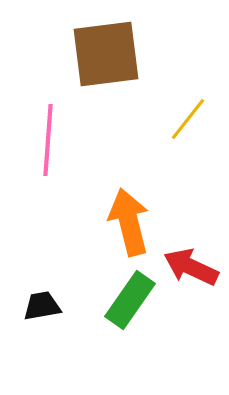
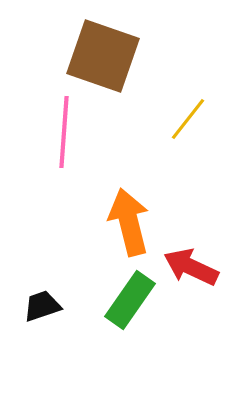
brown square: moved 3 px left, 2 px down; rotated 26 degrees clockwise
pink line: moved 16 px right, 8 px up
black trapezoid: rotated 9 degrees counterclockwise
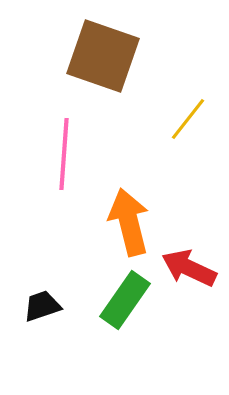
pink line: moved 22 px down
red arrow: moved 2 px left, 1 px down
green rectangle: moved 5 px left
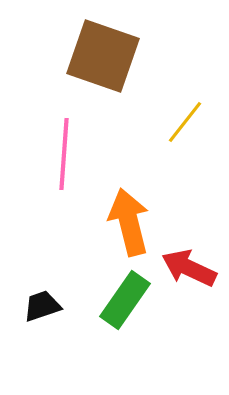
yellow line: moved 3 px left, 3 px down
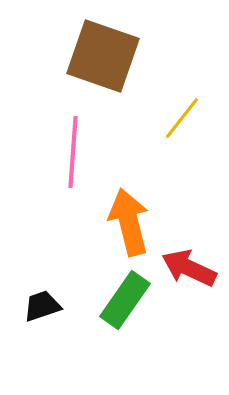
yellow line: moved 3 px left, 4 px up
pink line: moved 9 px right, 2 px up
